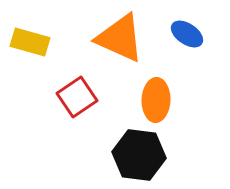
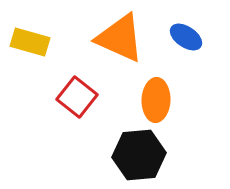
blue ellipse: moved 1 px left, 3 px down
red square: rotated 18 degrees counterclockwise
black hexagon: rotated 12 degrees counterclockwise
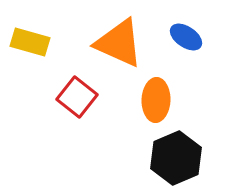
orange triangle: moved 1 px left, 5 px down
black hexagon: moved 37 px right, 3 px down; rotated 18 degrees counterclockwise
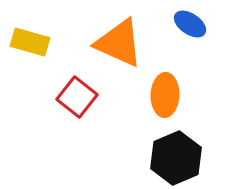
blue ellipse: moved 4 px right, 13 px up
orange ellipse: moved 9 px right, 5 px up
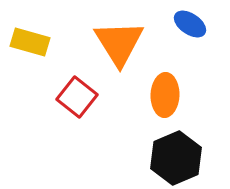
orange triangle: rotated 34 degrees clockwise
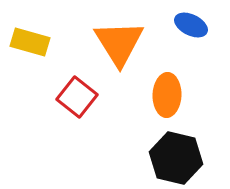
blue ellipse: moved 1 px right, 1 px down; rotated 8 degrees counterclockwise
orange ellipse: moved 2 px right
black hexagon: rotated 24 degrees counterclockwise
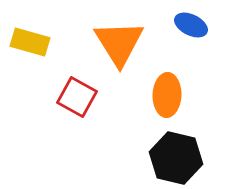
red square: rotated 9 degrees counterclockwise
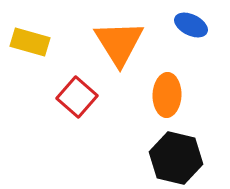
red square: rotated 12 degrees clockwise
